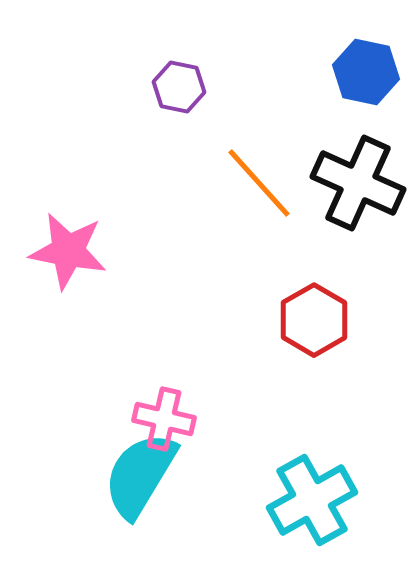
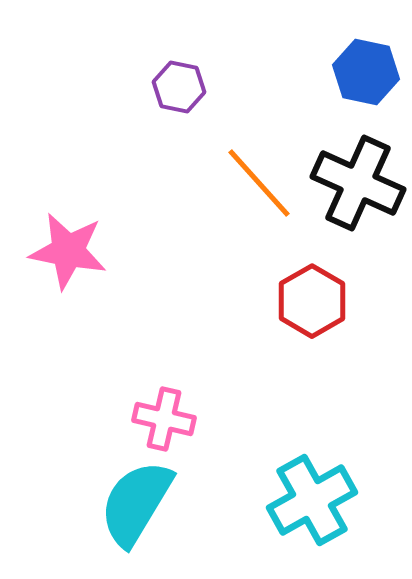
red hexagon: moved 2 px left, 19 px up
cyan semicircle: moved 4 px left, 28 px down
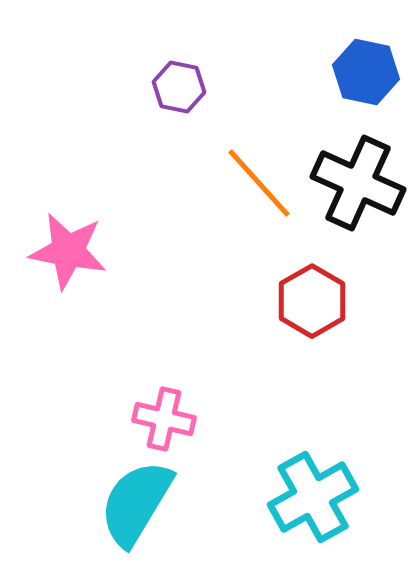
cyan cross: moved 1 px right, 3 px up
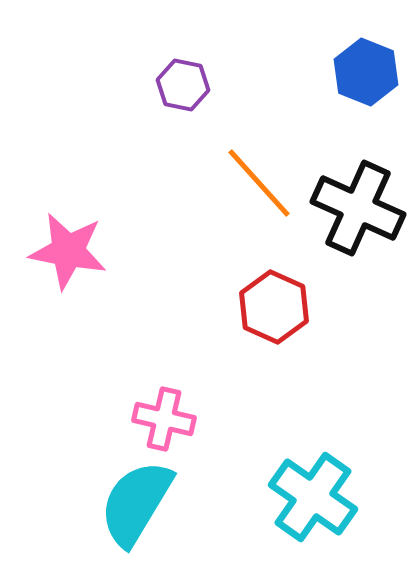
blue hexagon: rotated 10 degrees clockwise
purple hexagon: moved 4 px right, 2 px up
black cross: moved 25 px down
red hexagon: moved 38 px left, 6 px down; rotated 6 degrees counterclockwise
cyan cross: rotated 26 degrees counterclockwise
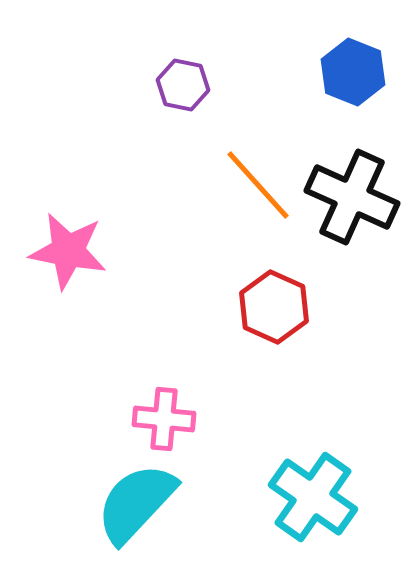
blue hexagon: moved 13 px left
orange line: moved 1 px left, 2 px down
black cross: moved 6 px left, 11 px up
pink cross: rotated 8 degrees counterclockwise
cyan semicircle: rotated 12 degrees clockwise
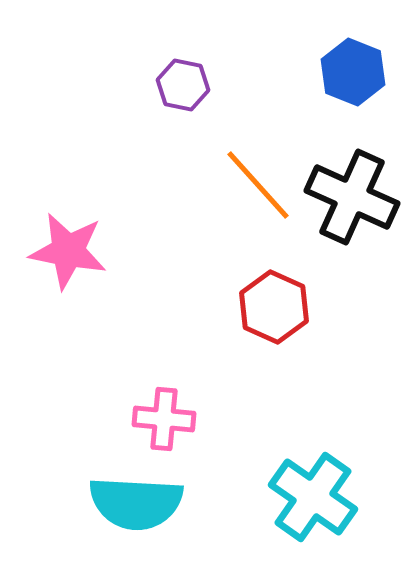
cyan semicircle: rotated 130 degrees counterclockwise
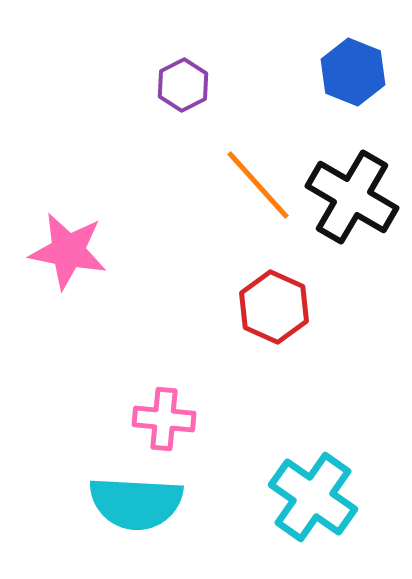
purple hexagon: rotated 21 degrees clockwise
black cross: rotated 6 degrees clockwise
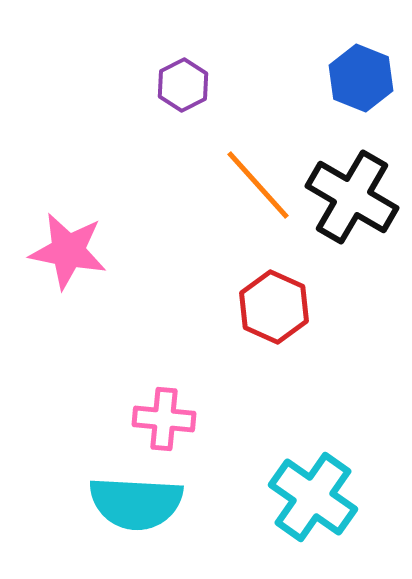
blue hexagon: moved 8 px right, 6 px down
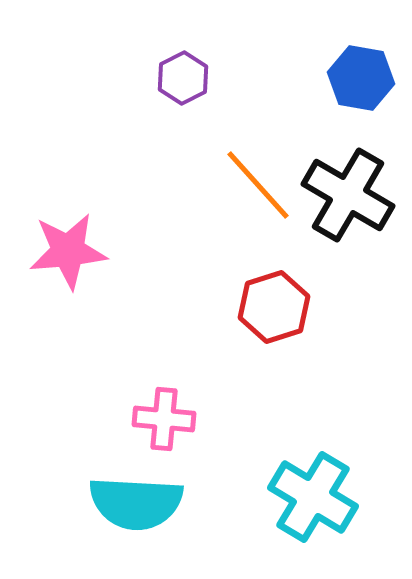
blue hexagon: rotated 12 degrees counterclockwise
purple hexagon: moved 7 px up
black cross: moved 4 px left, 2 px up
pink star: rotated 16 degrees counterclockwise
red hexagon: rotated 18 degrees clockwise
cyan cross: rotated 4 degrees counterclockwise
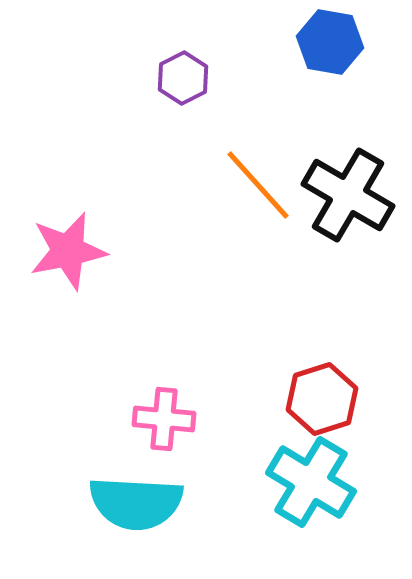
blue hexagon: moved 31 px left, 36 px up
pink star: rotated 6 degrees counterclockwise
red hexagon: moved 48 px right, 92 px down
cyan cross: moved 2 px left, 15 px up
